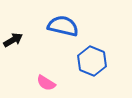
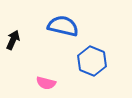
black arrow: rotated 36 degrees counterclockwise
pink semicircle: rotated 18 degrees counterclockwise
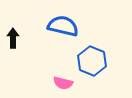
black arrow: moved 2 px up; rotated 24 degrees counterclockwise
pink semicircle: moved 17 px right
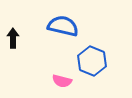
pink semicircle: moved 1 px left, 2 px up
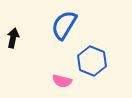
blue semicircle: moved 1 px right, 1 px up; rotated 72 degrees counterclockwise
black arrow: rotated 12 degrees clockwise
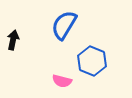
black arrow: moved 2 px down
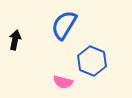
black arrow: moved 2 px right
pink semicircle: moved 1 px right, 1 px down
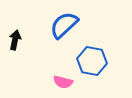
blue semicircle: rotated 16 degrees clockwise
blue hexagon: rotated 12 degrees counterclockwise
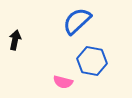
blue semicircle: moved 13 px right, 4 px up
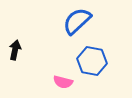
black arrow: moved 10 px down
